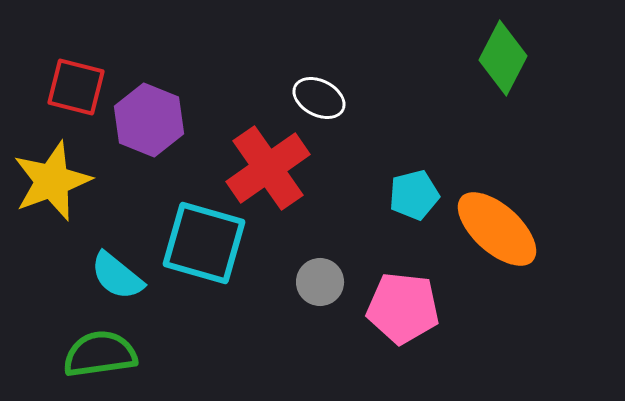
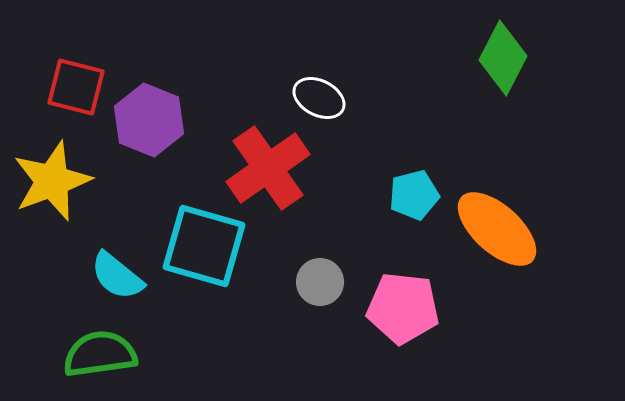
cyan square: moved 3 px down
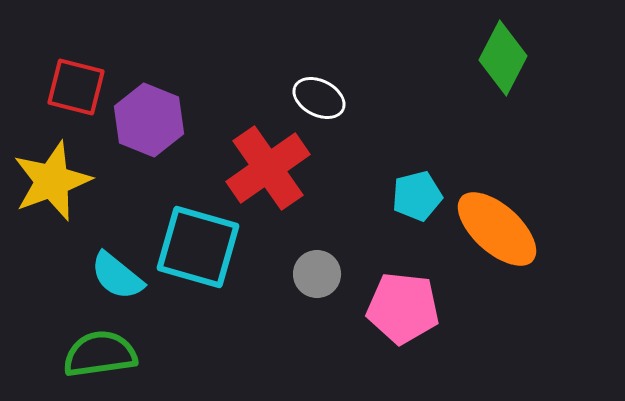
cyan pentagon: moved 3 px right, 1 px down
cyan square: moved 6 px left, 1 px down
gray circle: moved 3 px left, 8 px up
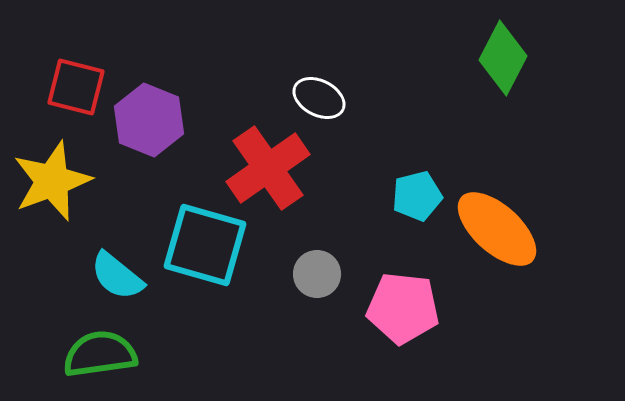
cyan square: moved 7 px right, 2 px up
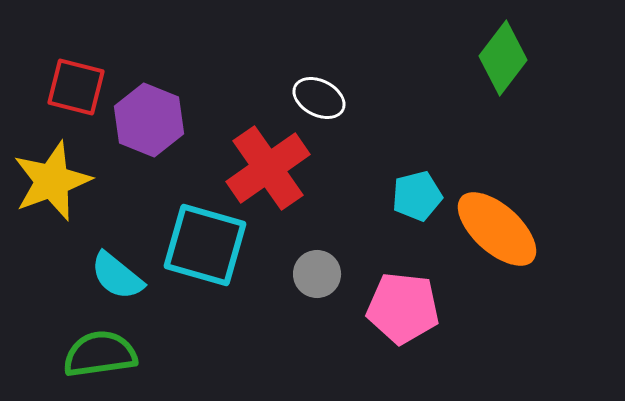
green diamond: rotated 10 degrees clockwise
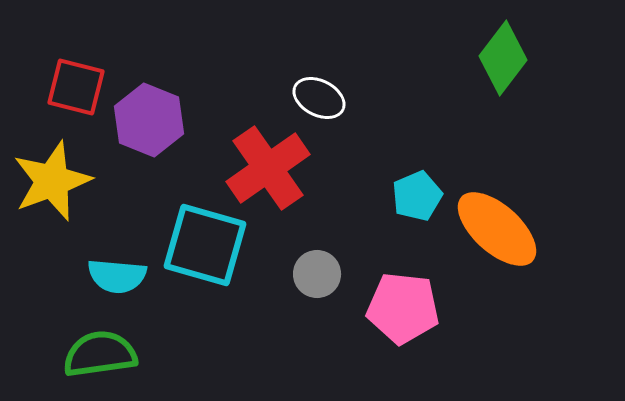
cyan pentagon: rotated 9 degrees counterclockwise
cyan semicircle: rotated 34 degrees counterclockwise
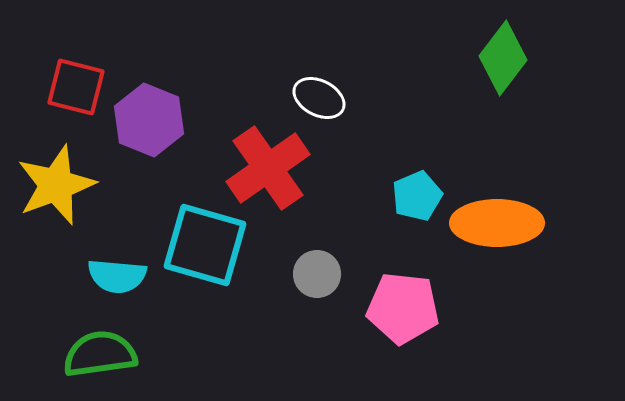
yellow star: moved 4 px right, 4 px down
orange ellipse: moved 6 px up; rotated 42 degrees counterclockwise
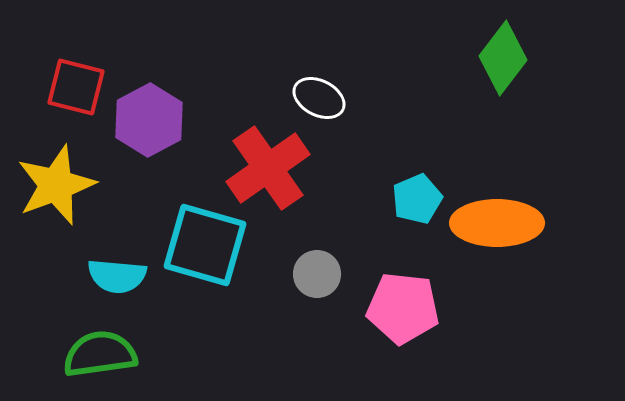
purple hexagon: rotated 10 degrees clockwise
cyan pentagon: moved 3 px down
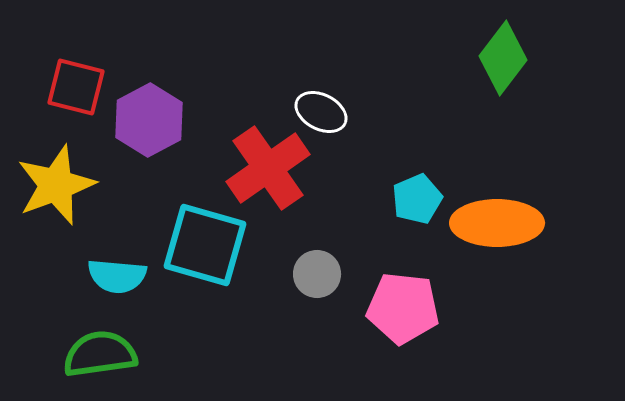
white ellipse: moved 2 px right, 14 px down
